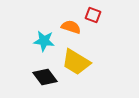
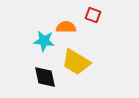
orange semicircle: moved 5 px left; rotated 18 degrees counterclockwise
black diamond: rotated 25 degrees clockwise
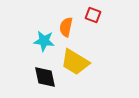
orange semicircle: rotated 78 degrees counterclockwise
yellow trapezoid: moved 1 px left
